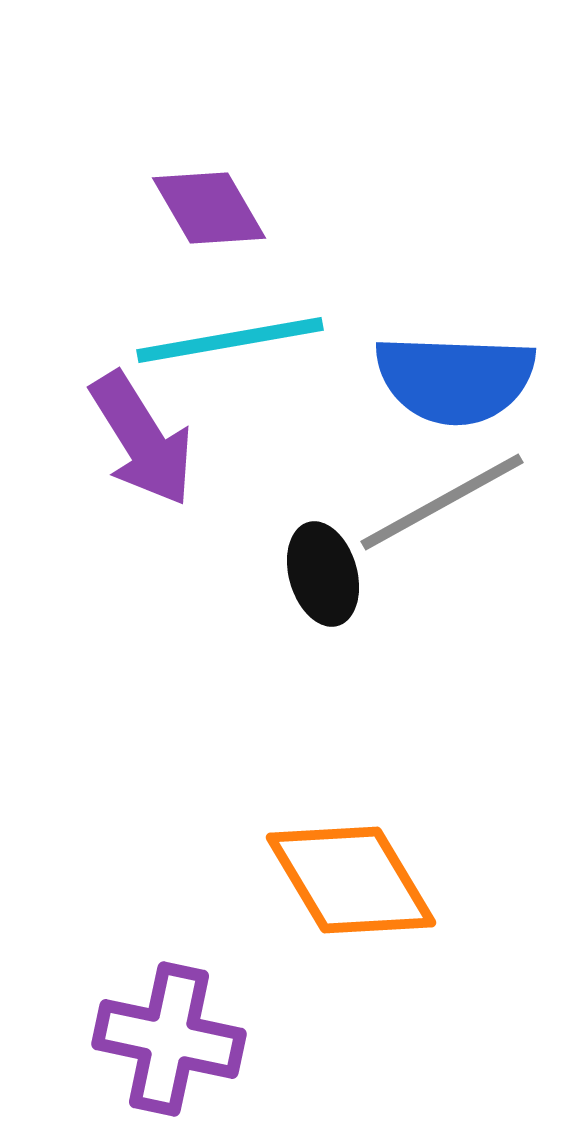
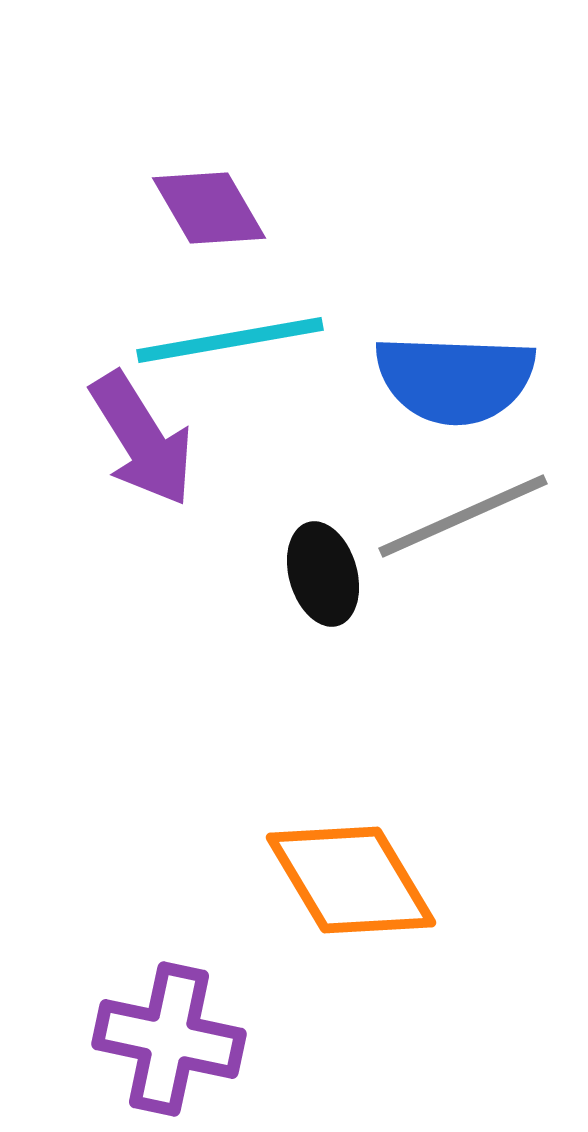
gray line: moved 21 px right, 14 px down; rotated 5 degrees clockwise
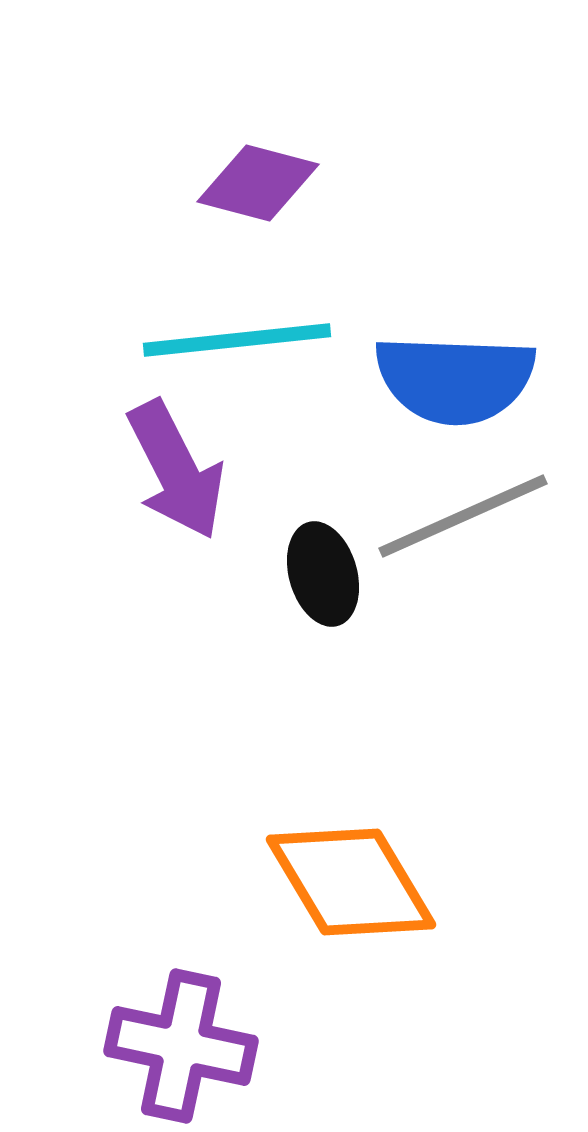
purple diamond: moved 49 px right, 25 px up; rotated 45 degrees counterclockwise
cyan line: moved 7 px right; rotated 4 degrees clockwise
purple arrow: moved 34 px right, 31 px down; rotated 5 degrees clockwise
orange diamond: moved 2 px down
purple cross: moved 12 px right, 7 px down
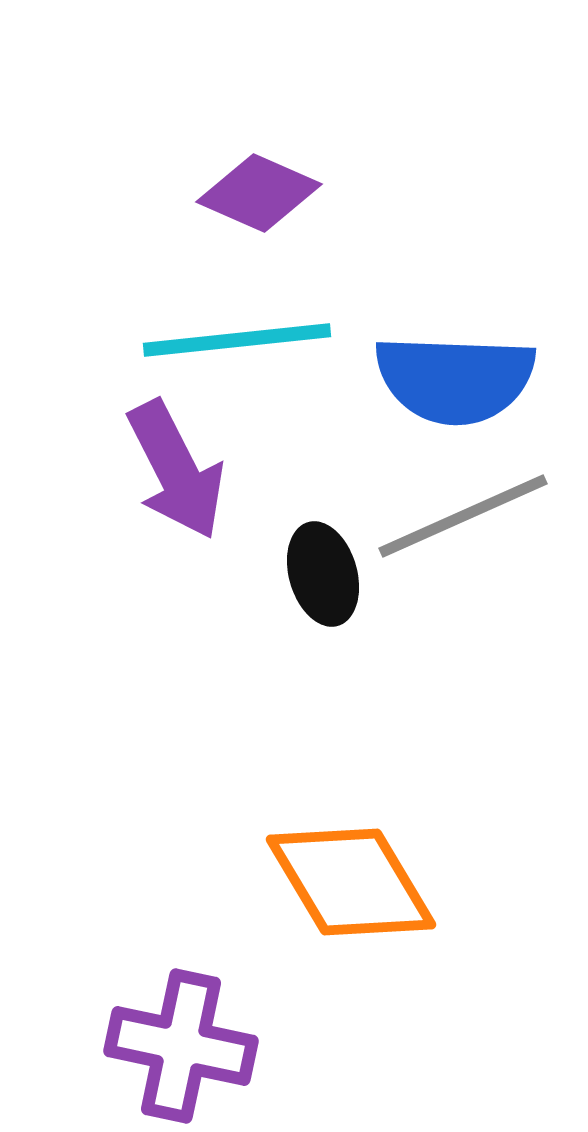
purple diamond: moved 1 px right, 10 px down; rotated 9 degrees clockwise
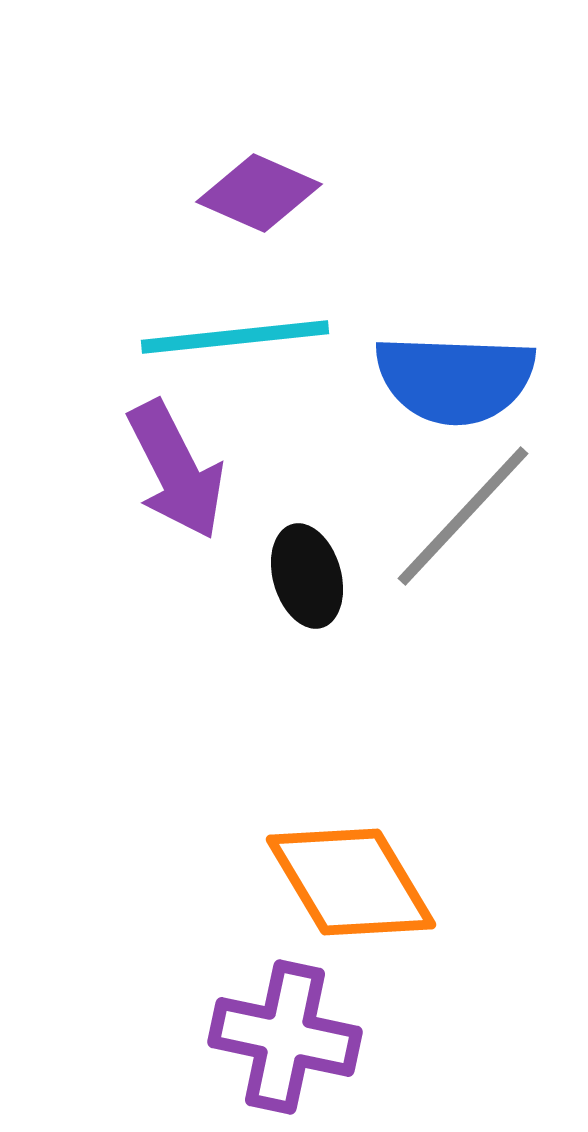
cyan line: moved 2 px left, 3 px up
gray line: rotated 23 degrees counterclockwise
black ellipse: moved 16 px left, 2 px down
purple cross: moved 104 px right, 9 px up
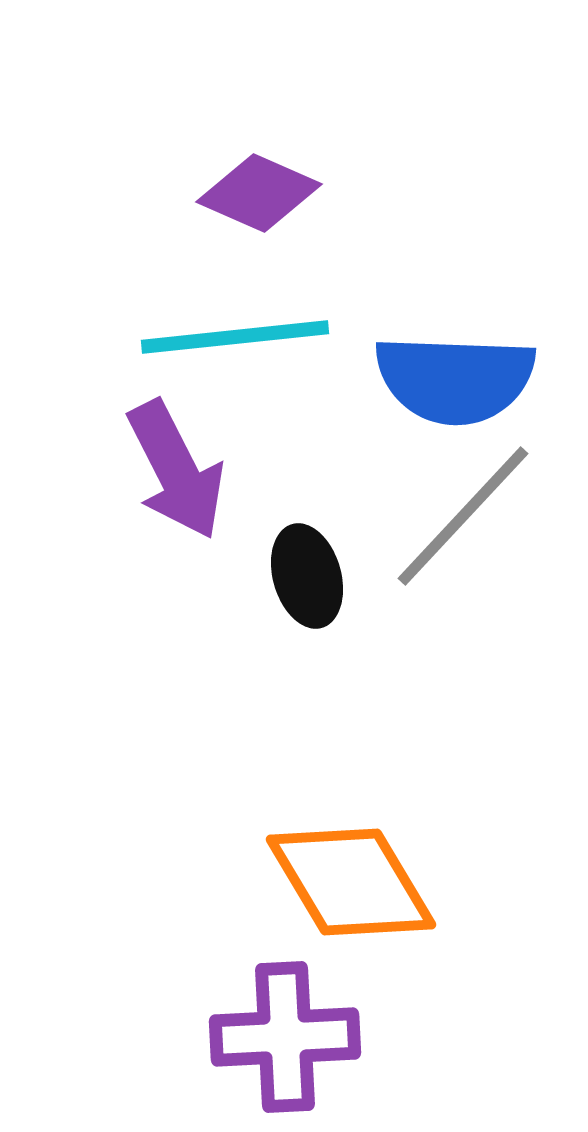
purple cross: rotated 15 degrees counterclockwise
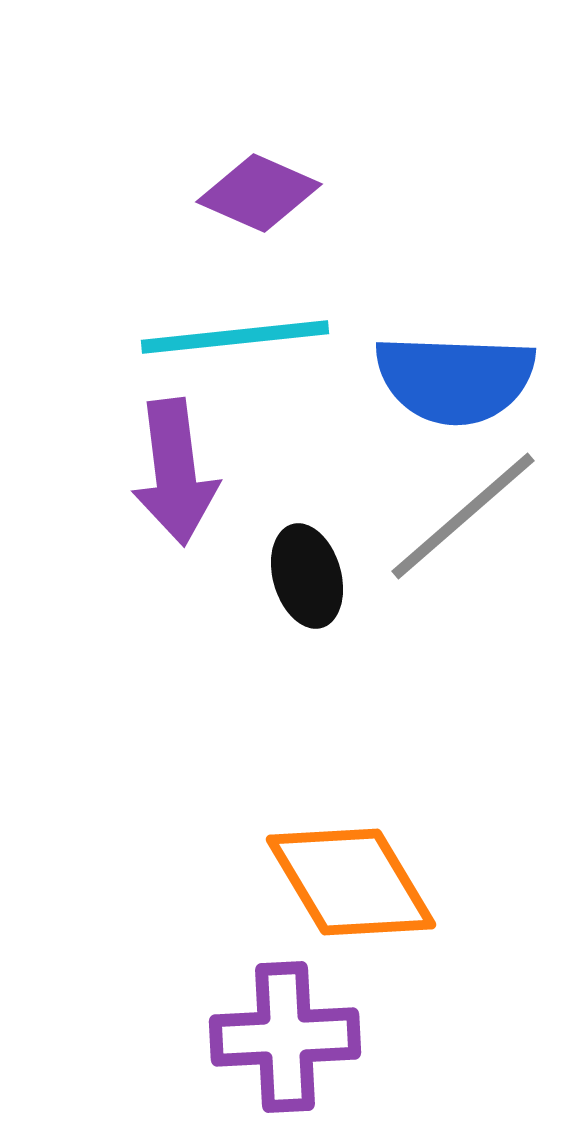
purple arrow: moved 1 px left, 2 px down; rotated 20 degrees clockwise
gray line: rotated 6 degrees clockwise
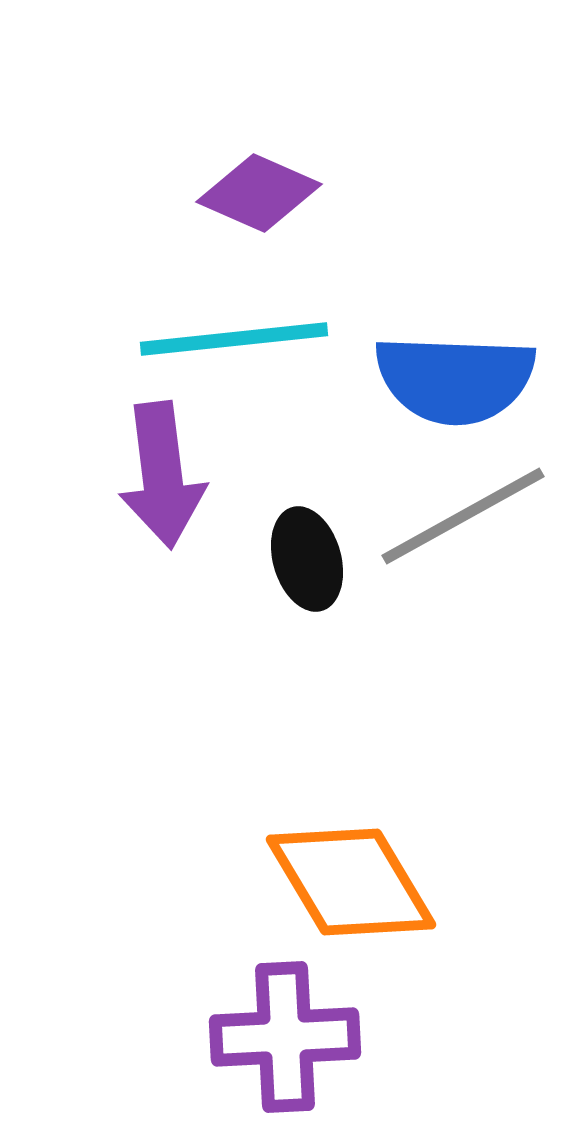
cyan line: moved 1 px left, 2 px down
purple arrow: moved 13 px left, 3 px down
gray line: rotated 12 degrees clockwise
black ellipse: moved 17 px up
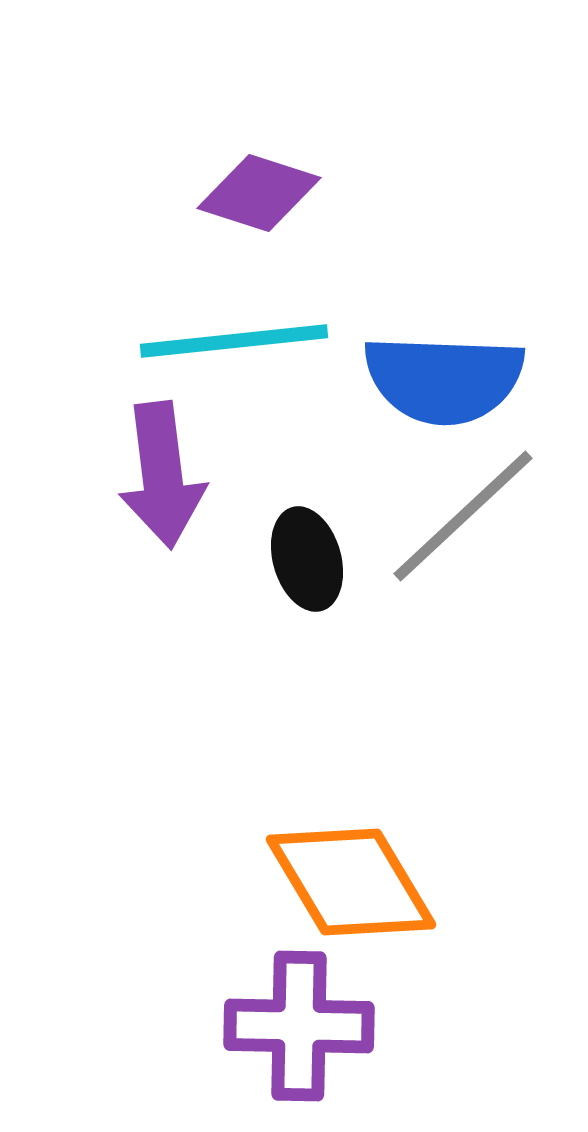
purple diamond: rotated 6 degrees counterclockwise
cyan line: moved 2 px down
blue semicircle: moved 11 px left
gray line: rotated 14 degrees counterclockwise
purple cross: moved 14 px right, 11 px up; rotated 4 degrees clockwise
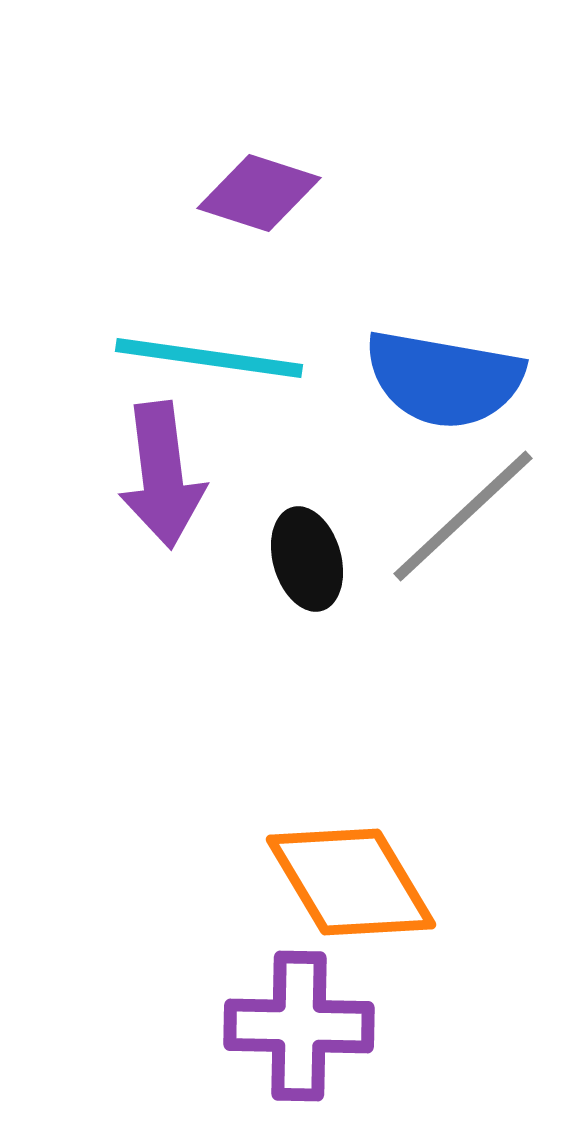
cyan line: moved 25 px left, 17 px down; rotated 14 degrees clockwise
blue semicircle: rotated 8 degrees clockwise
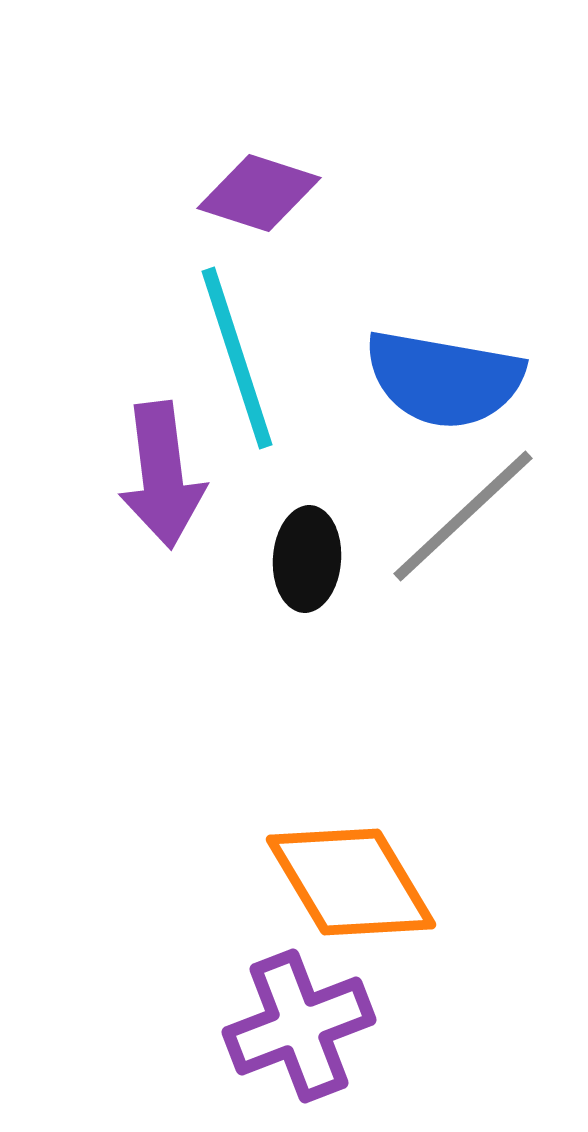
cyan line: moved 28 px right; rotated 64 degrees clockwise
black ellipse: rotated 20 degrees clockwise
purple cross: rotated 22 degrees counterclockwise
